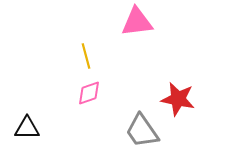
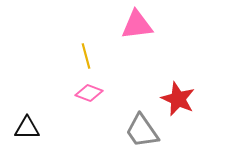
pink triangle: moved 3 px down
pink diamond: rotated 40 degrees clockwise
red star: rotated 12 degrees clockwise
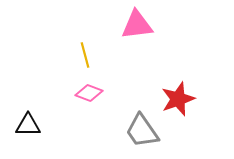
yellow line: moved 1 px left, 1 px up
red star: rotated 28 degrees clockwise
black triangle: moved 1 px right, 3 px up
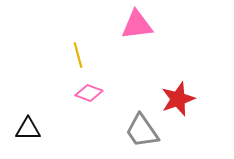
yellow line: moved 7 px left
black triangle: moved 4 px down
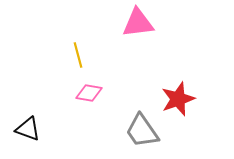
pink triangle: moved 1 px right, 2 px up
pink diamond: rotated 12 degrees counterclockwise
black triangle: rotated 20 degrees clockwise
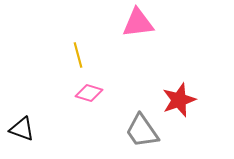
pink diamond: rotated 8 degrees clockwise
red star: moved 1 px right, 1 px down
black triangle: moved 6 px left
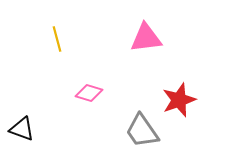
pink triangle: moved 8 px right, 15 px down
yellow line: moved 21 px left, 16 px up
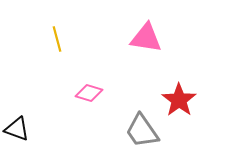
pink triangle: rotated 16 degrees clockwise
red star: rotated 16 degrees counterclockwise
black triangle: moved 5 px left
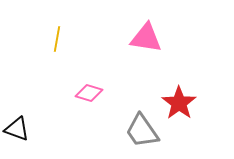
yellow line: rotated 25 degrees clockwise
red star: moved 3 px down
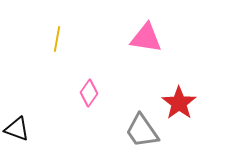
pink diamond: rotated 72 degrees counterclockwise
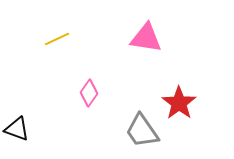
yellow line: rotated 55 degrees clockwise
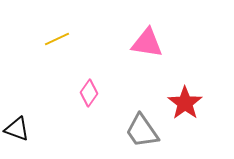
pink triangle: moved 1 px right, 5 px down
red star: moved 6 px right
